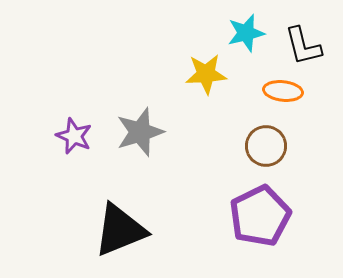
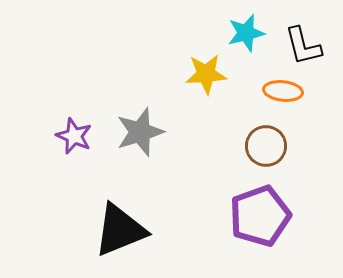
purple pentagon: rotated 6 degrees clockwise
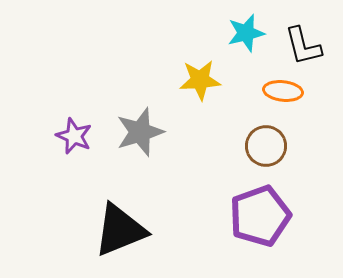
yellow star: moved 6 px left, 6 px down
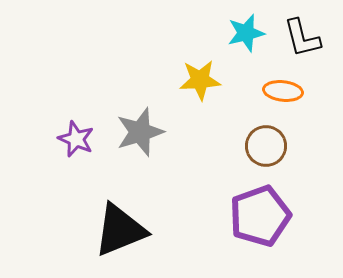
black L-shape: moved 1 px left, 8 px up
purple star: moved 2 px right, 3 px down
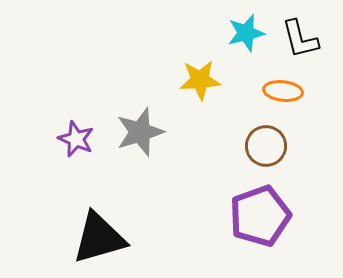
black L-shape: moved 2 px left, 1 px down
black triangle: moved 21 px left, 8 px down; rotated 6 degrees clockwise
